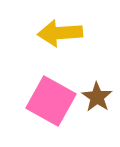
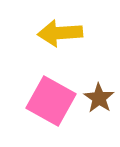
brown star: moved 2 px right, 1 px down
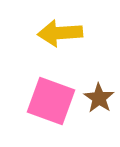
pink square: rotated 9 degrees counterclockwise
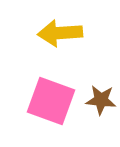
brown star: moved 2 px right, 2 px down; rotated 28 degrees counterclockwise
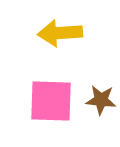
pink square: rotated 18 degrees counterclockwise
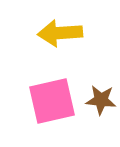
pink square: moved 1 px right; rotated 15 degrees counterclockwise
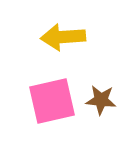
yellow arrow: moved 3 px right, 4 px down
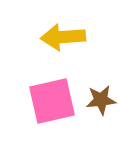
brown star: rotated 12 degrees counterclockwise
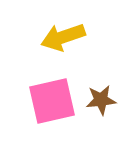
yellow arrow: rotated 15 degrees counterclockwise
